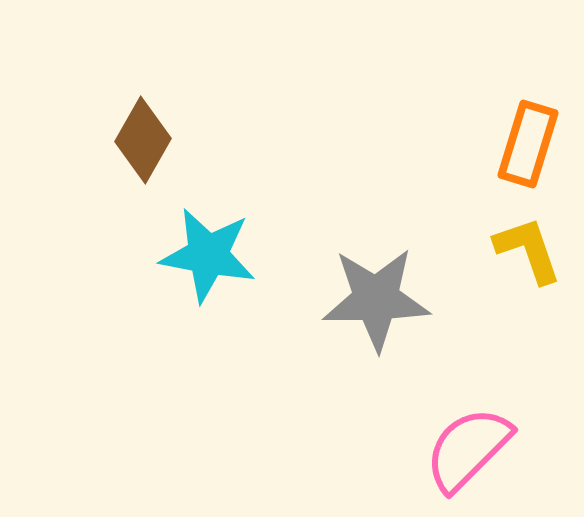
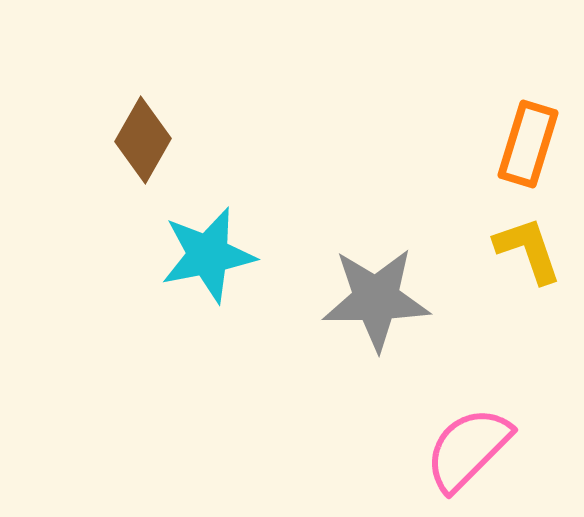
cyan star: rotated 22 degrees counterclockwise
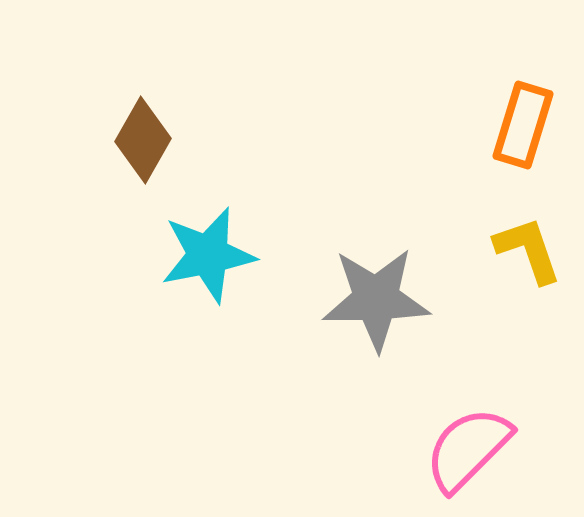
orange rectangle: moved 5 px left, 19 px up
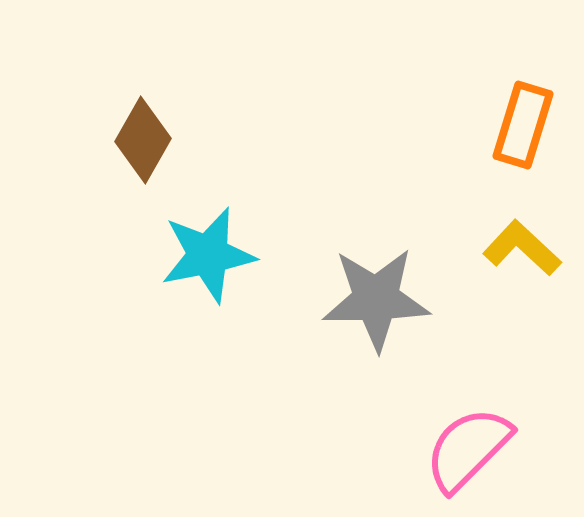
yellow L-shape: moved 6 px left, 2 px up; rotated 28 degrees counterclockwise
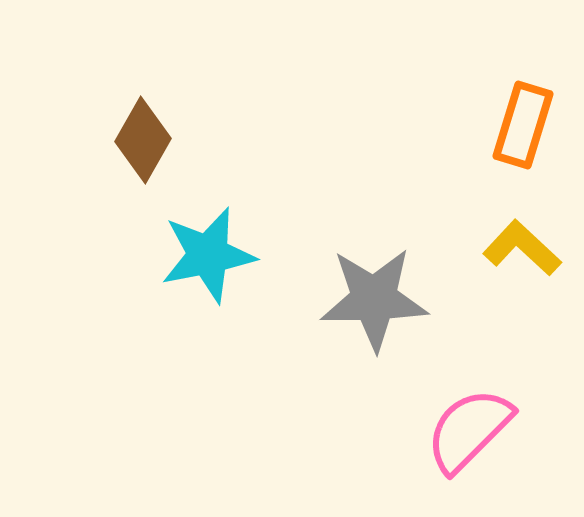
gray star: moved 2 px left
pink semicircle: moved 1 px right, 19 px up
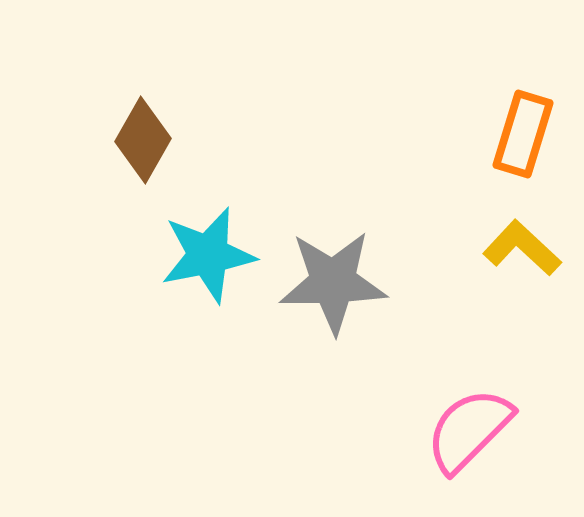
orange rectangle: moved 9 px down
gray star: moved 41 px left, 17 px up
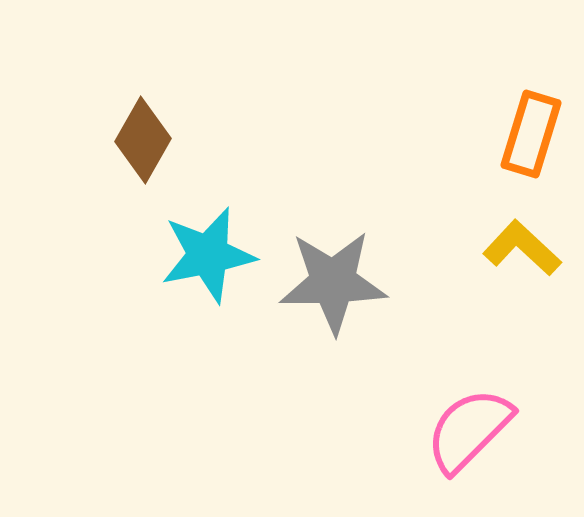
orange rectangle: moved 8 px right
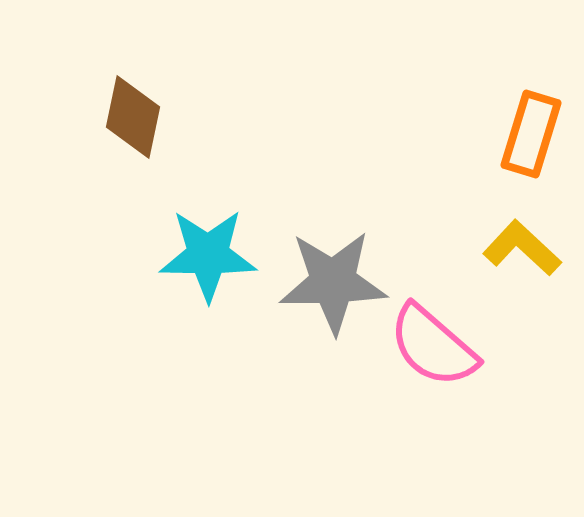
brown diamond: moved 10 px left, 23 px up; rotated 18 degrees counterclockwise
cyan star: rotated 12 degrees clockwise
pink semicircle: moved 36 px left, 84 px up; rotated 94 degrees counterclockwise
